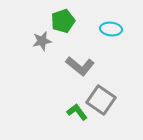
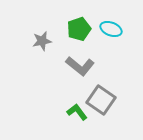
green pentagon: moved 16 px right, 8 px down
cyan ellipse: rotated 15 degrees clockwise
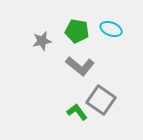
green pentagon: moved 2 px left, 2 px down; rotated 30 degrees clockwise
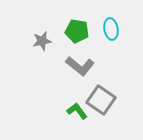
cyan ellipse: rotated 60 degrees clockwise
green L-shape: moved 1 px up
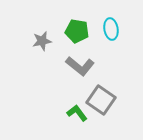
green L-shape: moved 2 px down
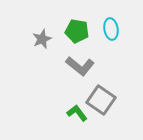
gray star: moved 2 px up; rotated 12 degrees counterclockwise
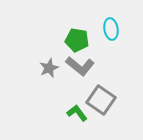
green pentagon: moved 9 px down
gray star: moved 7 px right, 29 px down
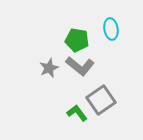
gray square: rotated 20 degrees clockwise
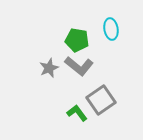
gray L-shape: moved 1 px left
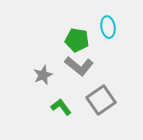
cyan ellipse: moved 3 px left, 2 px up
gray star: moved 6 px left, 7 px down
green L-shape: moved 16 px left, 6 px up
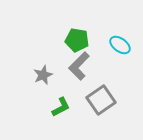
cyan ellipse: moved 12 px right, 18 px down; rotated 45 degrees counterclockwise
gray L-shape: rotated 96 degrees clockwise
green L-shape: rotated 100 degrees clockwise
